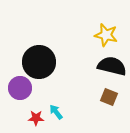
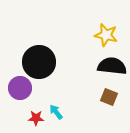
black semicircle: rotated 8 degrees counterclockwise
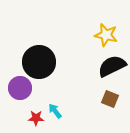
black semicircle: rotated 32 degrees counterclockwise
brown square: moved 1 px right, 2 px down
cyan arrow: moved 1 px left, 1 px up
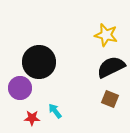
black semicircle: moved 1 px left, 1 px down
red star: moved 4 px left
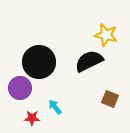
black semicircle: moved 22 px left, 6 px up
cyan arrow: moved 4 px up
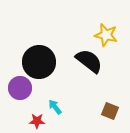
black semicircle: rotated 64 degrees clockwise
brown square: moved 12 px down
red star: moved 5 px right, 3 px down
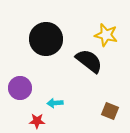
black circle: moved 7 px right, 23 px up
cyan arrow: moved 4 px up; rotated 56 degrees counterclockwise
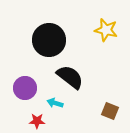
yellow star: moved 5 px up
black circle: moved 3 px right, 1 px down
black semicircle: moved 19 px left, 16 px down
purple circle: moved 5 px right
cyan arrow: rotated 21 degrees clockwise
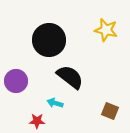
purple circle: moved 9 px left, 7 px up
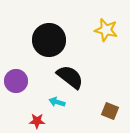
cyan arrow: moved 2 px right, 1 px up
